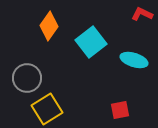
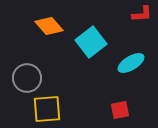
red L-shape: rotated 150 degrees clockwise
orange diamond: rotated 76 degrees counterclockwise
cyan ellipse: moved 3 px left, 3 px down; rotated 48 degrees counterclockwise
yellow square: rotated 28 degrees clockwise
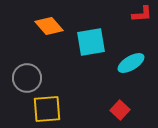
cyan square: rotated 28 degrees clockwise
red square: rotated 36 degrees counterclockwise
